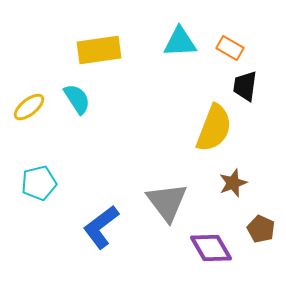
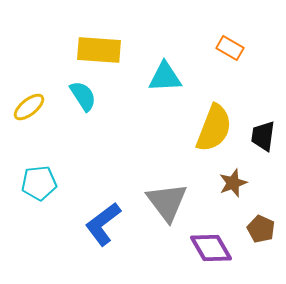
cyan triangle: moved 15 px left, 35 px down
yellow rectangle: rotated 12 degrees clockwise
black trapezoid: moved 18 px right, 50 px down
cyan semicircle: moved 6 px right, 3 px up
cyan pentagon: rotated 8 degrees clockwise
blue L-shape: moved 2 px right, 3 px up
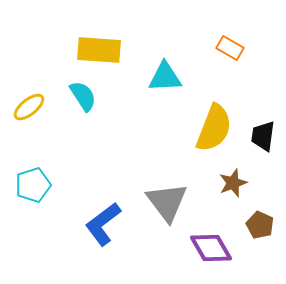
cyan pentagon: moved 6 px left, 2 px down; rotated 12 degrees counterclockwise
brown pentagon: moved 1 px left, 4 px up
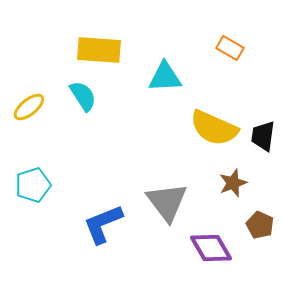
yellow semicircle: rotated 93 degrees clockwise
blue L-shape: rotated 15 degrees clockwise
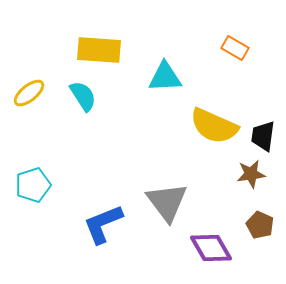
orange rectangle: moved 5 px right
yellow ellipse: moved 14 px up
yellow semicircle: moved 2 px up
brown star: moved 18 px right, 9 px up; rotated 12 degrees clockwise
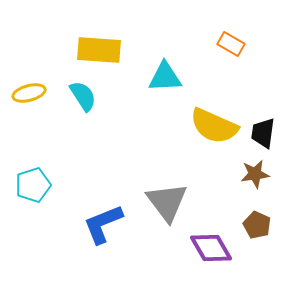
orange rectangle: moved 4 px left, 4 px up
yellow ellipse: rotated 24 degrees clockwise
black trapezoid: moved 3 px up
brown star: moved 4 px right
brown pentagon: moved 3 px left
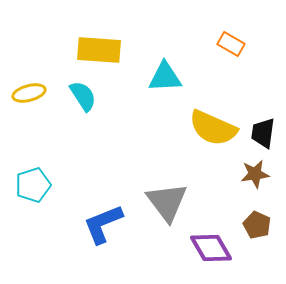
yellow semicircle: moved 1 px left, 2 px down
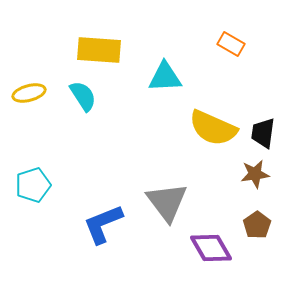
brown pentagon: rotated 12 degrees clockwise
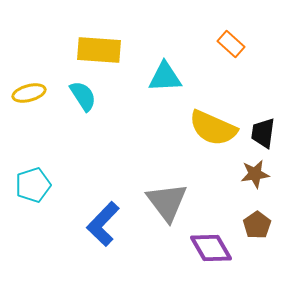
orange rectangle: rotated 12 degrees clockwise
blue L-shape: rotated 24 degrees counterclockwise
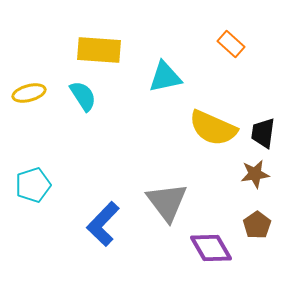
cyan triangle: rotated 9 degrees counterclockwise
